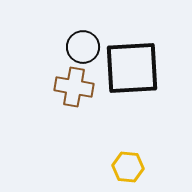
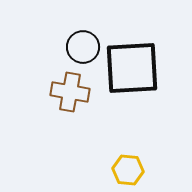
brown cross: moved 4 px left, 5 px down
yellow hexagon: moved 3 px down
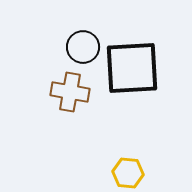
yellow hexagon: moved 3 px down
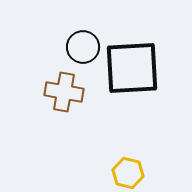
brown cross: moved 6 px left
yellow hexagon: rotated 8 degrees clockwise
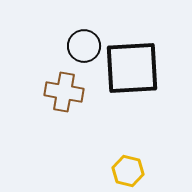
black circle: moved 1 px right, 1 px up
yellow hexagon: moved 2 px up
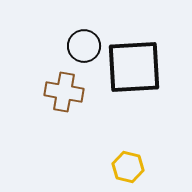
black square: moved 2 px right, 1 px up
yellow hexagon: moved 4 px up
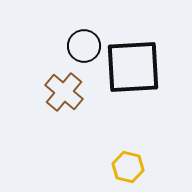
black square: moved 1 px left
brown cross: rotated 30 degrees clockwise
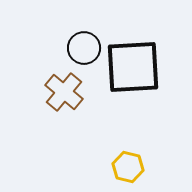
black circle: moved 2 px down
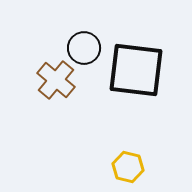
black square: moved 3 px right, 3 px down; rotated 10 degrees clockwise
brown cross: moved 8 px left, 12 px up
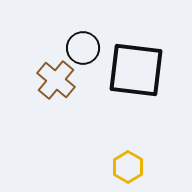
black circle: moved 1 px left
yellow hexagon: rotated 16 degrees clockwise
